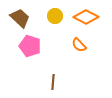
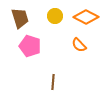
brown trapezoid: rotated 30 degrees clockwise
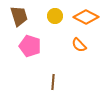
brown trapezoid: moved 1 px left, 2 px up
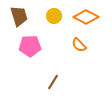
yellow circle: moved 1 px left
pink pentagon: rotated 20 degrees counterclockwise
brown line: rotated 28 degrees clockwise
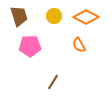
orange semicircle: rotated 14 degrees clockwise
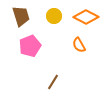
brown trapezoid: moved 2 px right
pink pentagon: rotated 20 degrees counterclockwise
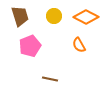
brown trapezoid: moved 1 px left
brown line: moved 3 px left, 3 px up; rotated 70 degrees clockwise
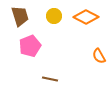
orange semicircle: moved 20 px right, 11 px down
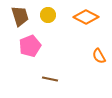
yellow circle: moved 6 px left, 1 px up
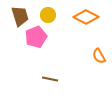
pink pentagon: moved 6 px right, 9 px up
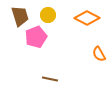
orange diamond: moved 1 px right, 1 px down
orange semicircle: moved 2 px up
